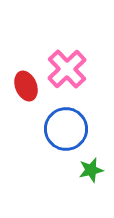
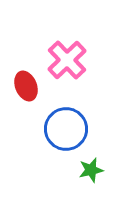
pink cross: moved 9 px up
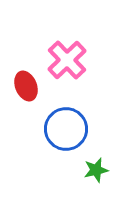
green star: moved 5 px right
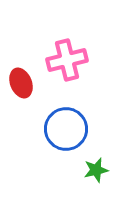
pink cross: rotated 30 degrees clockwise
red ellipse: moved 5 px left, 3 px up
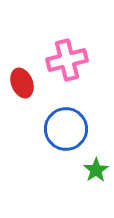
red ellipse: moved 1 px right
green star: rotated 20 degrees counterclockwise
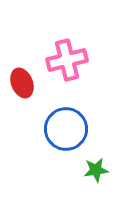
green star: rotated 25 degrees clockwise
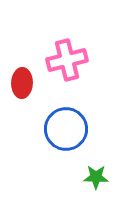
red ellipse: rotated 24 degrees clockwise
green star: moved 7 px down; rotated 10 degrees clockwise
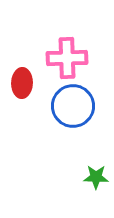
pink cross: moved 2 px up; rotated 12 degrees clockwise
blue circle: moved 7 px right, 23 px up
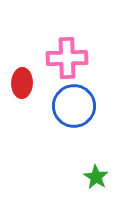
blue circle: moved 1 px right
green star: rotated 30 degrees clockwise
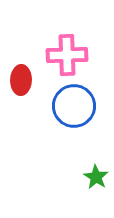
pink cross: moved 3 px up
red ellipse: moved 1 px left, 3 px up
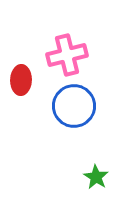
pink cross: rotated 12 degrees counterclockwise
